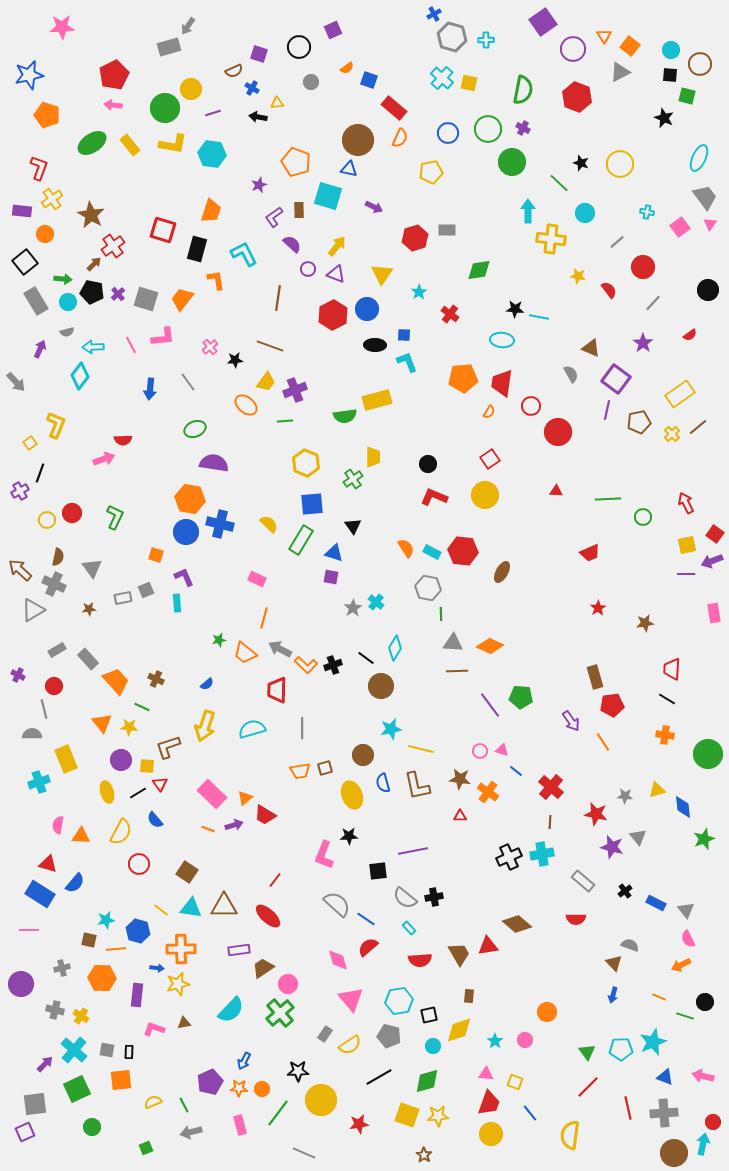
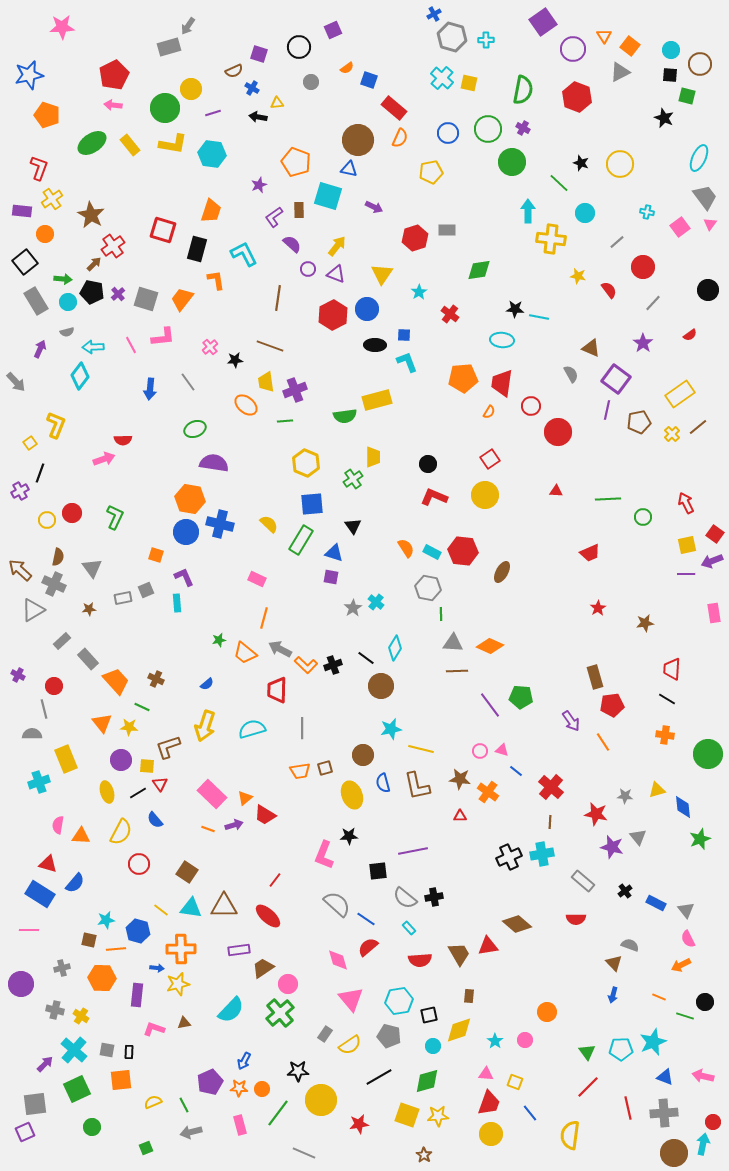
yellow trapezoid at (266, 382): rotated 135 degrees clockwise
gray rectangle at (57, 650): moved 5 px right, 9 px up; rotated 12 degrees counterclockwise
green star at (704, 839): moved 4 px left
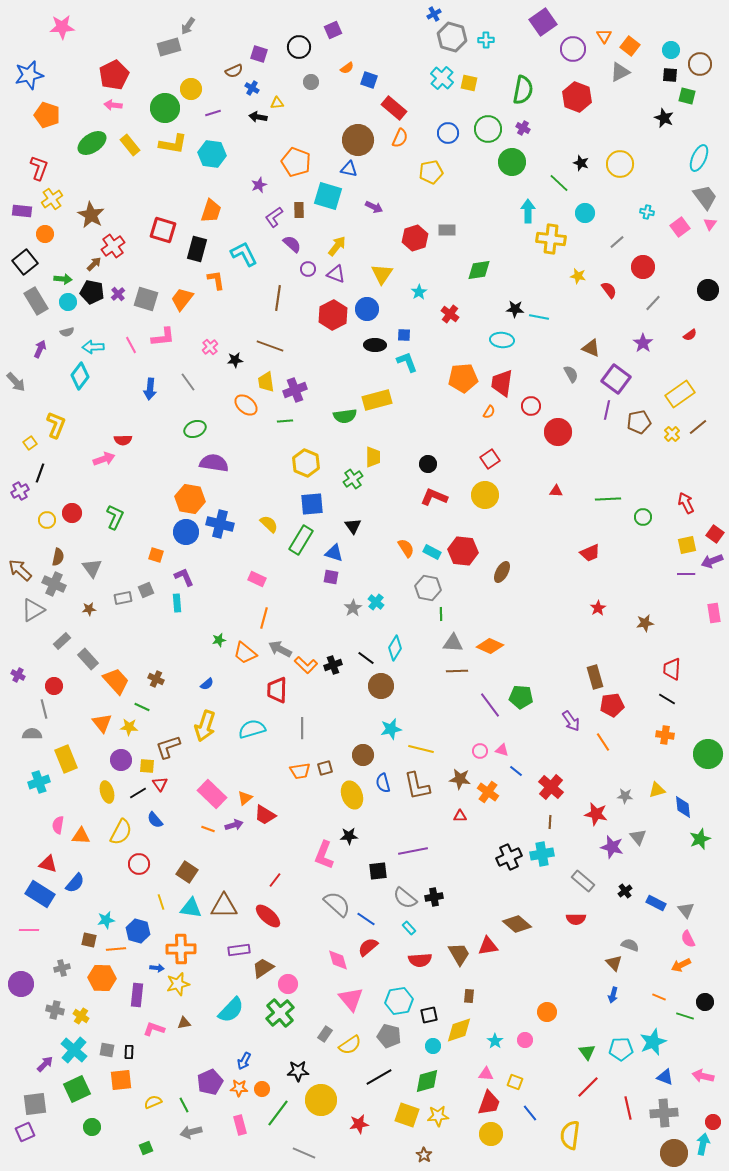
yellow line at (161, 910): moved 8 px up; rotated 35 degrees clockwise
